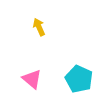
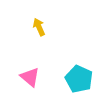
pink triangle: moved 2 px left, 2 px up
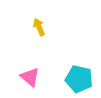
cyan pentagon: rotated 12 degrees counterclockwise
